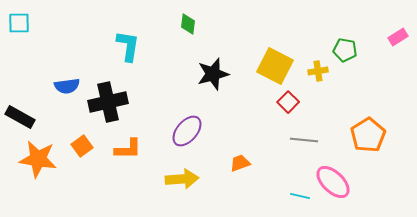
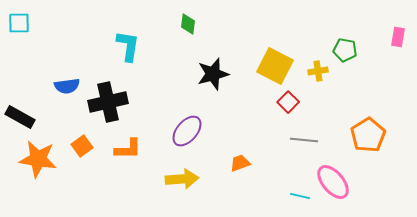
pink rectangle: rotated 48 degrees counterclockwise
pink ellipse: rotated 6 degrees clockwise
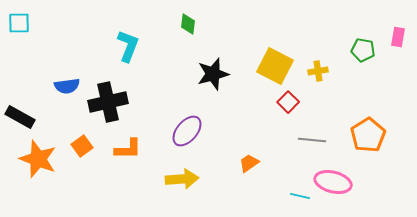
cyan L-shape: rotated 12 degrees clockwise
green pentagon: moved 18 px right
gray line: moved 8 px right
orange star: rotated 12 degrees clockwise
orange trapezoid: moved 9 px right; rotated 15 degrees counterclockwise
pink ellipse: rotated 36 degrees counterclockwise
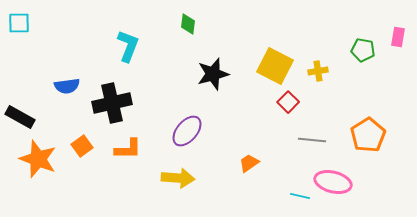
black cross: moved 4 px right, 1 px down
yellow arrow: moved 4 px left, 1 px up; rotated 8 degrees clockwise
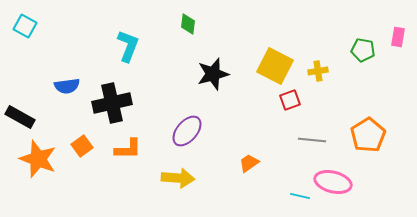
cyan square: moved 6 px right, 3 px down; rotated 30 degrees clockwise
red square: moved 2 px right, 2 px up; rotated 25 degrees clockwise
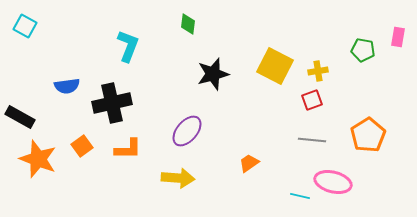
red square: moved 22 px right
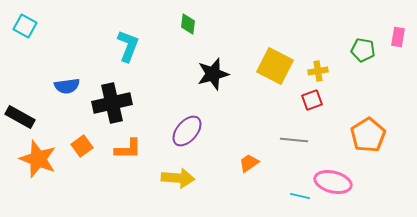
gray line: moved 18 px left
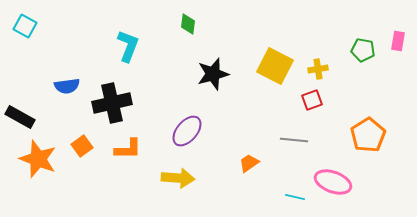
pink rectangle: moved 4 px down
yellow cross: moved 2 px up
pink ellipse: rotated 6 degrees clockwise
cyan line: moved 5 px left, 1 px down
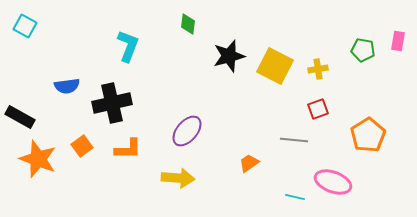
black star: moved 16 px right, 18 px up
red square: moved 6 px right, 9 px down
